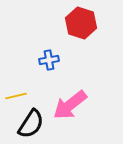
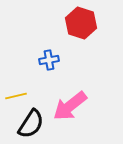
pink arrow: moved 1 px down
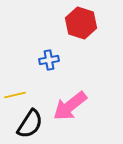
yellow line: moved 1 px left, 1 px up
black semicircle: moved 1 px left
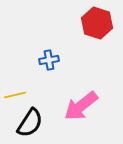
red hexagon: moved 16 px right
pink arrow: moved 11 px right
black semicircle: moved 1 px up
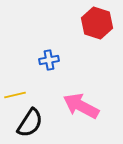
pink arrow: rotated 66 degrees clockwise
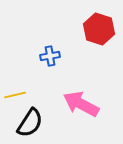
red hexagon: moved 2 px right, 6 px down
blue cross: moved 1 px right, 4 px up
pink arrow: moved 2 px up
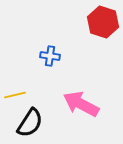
red hexagon: moved 4 px right, 7 px up
blue cross: rotated 18 degrees clockwise
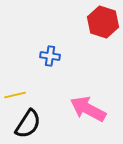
pink arrow: moved 7 px right, 5 px down
black semicircle: moved 2 px left, 1 px down
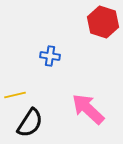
pink arrow: rotated 15 degrees clockwise
black semicircle: moved 2 px right, 1 px up
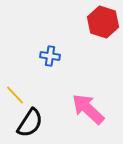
yellow line: rotated 60 degrees clockwise
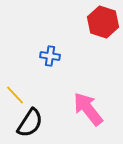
pink arrow: rotated 9 degrees clockwise
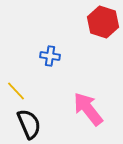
yellow line: moved 1 px right, 4 px up
black semicircle: moved 1 px left, 1 px down; rotated 56 degrees counterclockwise
